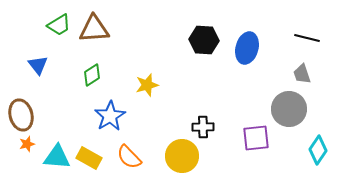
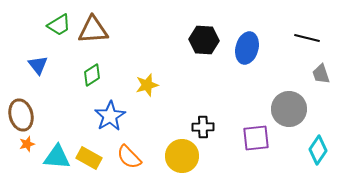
brown triangle: moved 1 px left, 1 px down
gray trapezoid: moved 19 px right
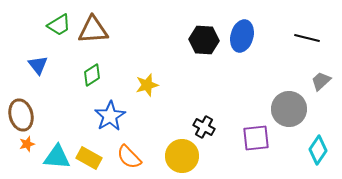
blue ellipse: moved 5 px left, 12 px up
gray trapezoid: moved 7 px down; rotated 65 degrees clockwise
black cross: moved 1 px right; rotated 30 degrees clockwise
